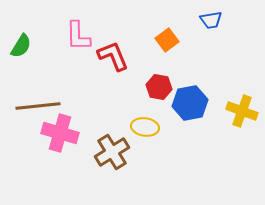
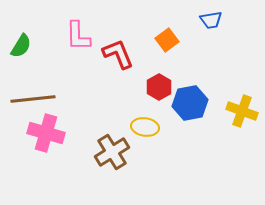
red L-shape: moved 5 px right, 2 px up
red hexagon: rotated 20 degrees clockwise
brown line: moved 5 px left, 7 px up
pink cross: moved 14 px left
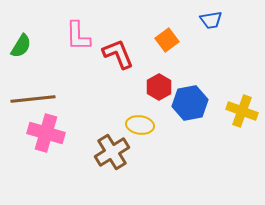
yellow ellipse: moved 5 px left, 2 px up
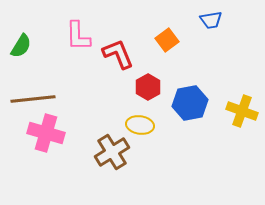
red hexagon: moved 11 px left
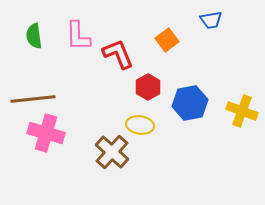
green semicircle: moved 13 px right, 10 px up; rotated 140 degrees clockwise
brown cross: rotated 16 degrees counterclockwise
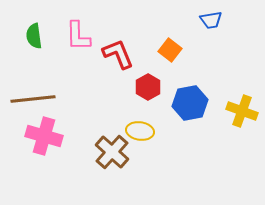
orange square: moved 3 px right, 10 px down; rotated 15 degrees counterclockwise
yellow ellipse: moved 6 px down
pink cross: moved 2 px left, 3 px down
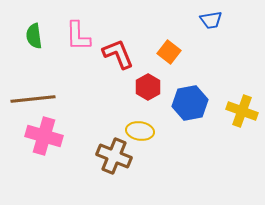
orange square: moved 1 px left, 2 px down
brown cross: moved 2 px right, 4 px down; rotated 20 degrees counterclockwise
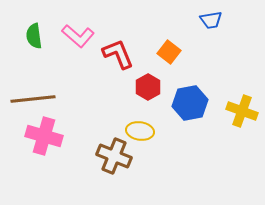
pink L-shape: rotated 48 degrees counterclockwise
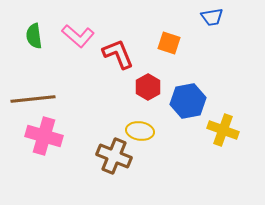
blue trapezoid: moved 1 px right, 3 px up
orange square: moved 9 px up; rotated 20 degrees counterclockwise
blue hexagon: moved 2 px left, 2 px up
yellow cross: moved 19 px left, 19 px down
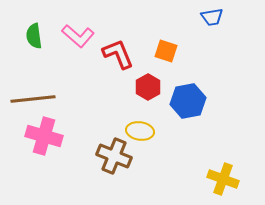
orange square: moved 3 px left, 8 px down
yellow cross: moved 49 px down
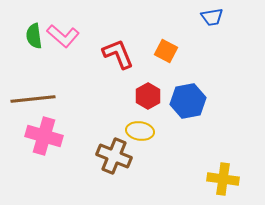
pink L-shape: moved 15 px left
orange square: rotated 10 degrees clockwise
red hexagon: moved 9 px down
yellow cross: rotated 12 degrees counterclockwise
